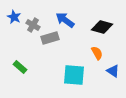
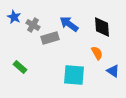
blue arrow: moved 4 px right, 4 px down
black diamond: rotated 70 degrees clockwise
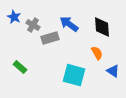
cyan square: rotated 10 degrees clockwise
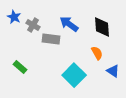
gray rectangle: moved 1 px right, 1 px down; rotated 24 degrees clockwise
cyan square: rotated 30 degrees clockwise
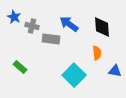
gray cross: moved 1 px left, 1 px down; rotated 16 degrees counterclockwise
orange semicircle: rotated 24 degrees clockwise
blue triangle: moved 2 px right; rotated 24 degrees counterclockwise
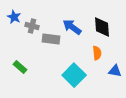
blue arrow: moved 3 px right, 3 px down
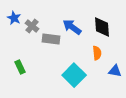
blue star: moved 1 px down
gray cross: rotated 24 degrees clockwise
green rectangle: rotated 24 degrees clockwise
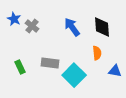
blue star: moved 1 px down
blue arrow: rotated 18 degrees clockwise
gray rectangle: moved 1 px left, 24 px down
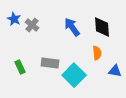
gray cross: moved 1 px up
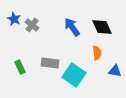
black diamond: rotated 20 degrees counterclockwise
cyan square: rotated 10 degrees counterclockwise
